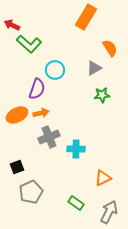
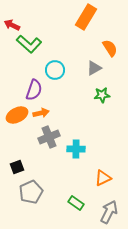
purple semicircle: moved 3 px left, 1 px down
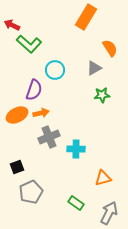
orange triangle: rotated 12 degrees clockwise
gray arrow: moved 1 px down
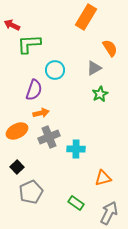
green L-shape: rotated 135 degrees clockwise
green star: moved 2 px left, 1 px up; rotated 21 degrees counterclockwise
orange ellipse: moved 16 px down
black square: rotated 24 degrees counterclockwise
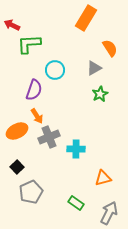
orange rectangle: moved 1 px down
orange arrow: moved 4 px left, 3 px down; rotated 70 degrees clockwise
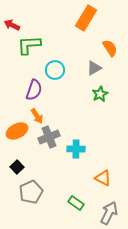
green L-shape: moved 1 px down
orange triangle: rotated 42 degrees clockwise
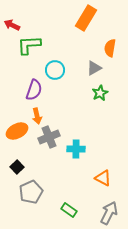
orange semicircle: rotated 138 degrees counterclockwise
green star: moved 1 px up
orange arrow: rotated 21 degrees clockwise
green rectangle: moved 7 px left, 7 px down
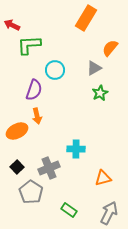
orange semicircle: rotated 30 degrees clockwise
gray cross: moved 31 px down
orange triangle: rotated 42 degrees counterclockwise
gray pentagon: rotated 15 degrees counterclockwise
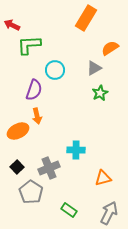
orange semicircle: rotated 18 degrees clockwise
orange ellipse: moved 1 px right
cyan cross: moved 1 px down
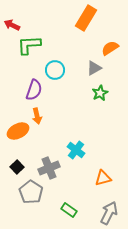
cyan cross: rotated 36 degrees clockwise
